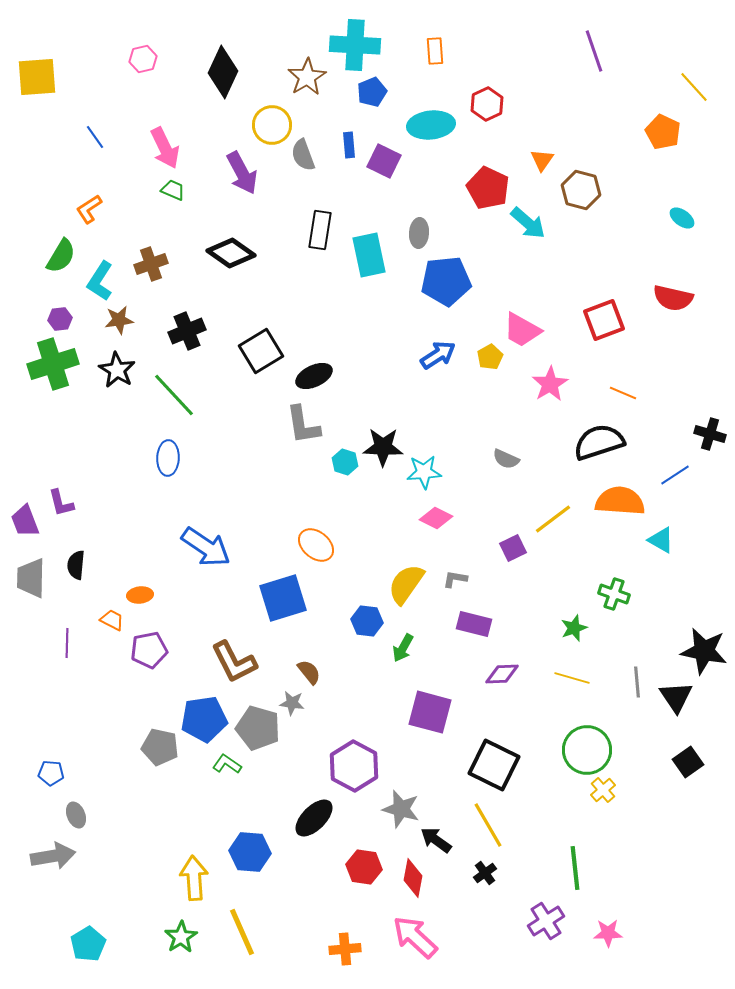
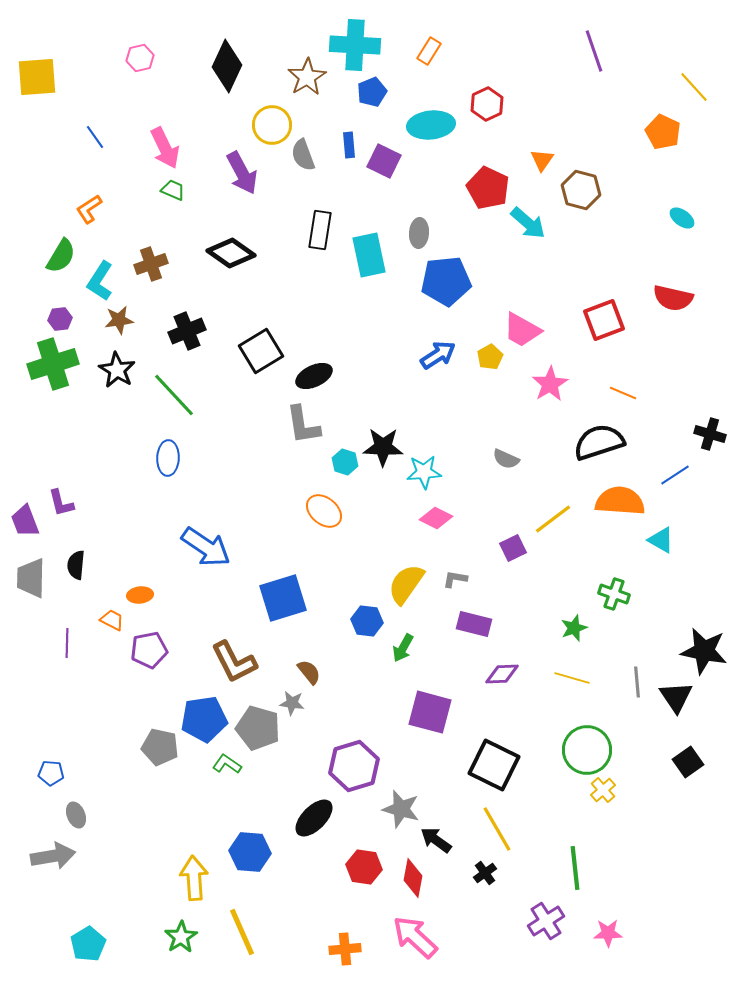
orange rectangle at (435, 51): moved 6 px left; rotated 36 degrees clockwise
pink hexagon at (143, 59): moved 3 px left, 1 px up
black diamond at (223, 72): moved 4 px right, 6 px up
orange ellipse at (316, 545): moved 8 px right, 34 px up
purple hexagon at (354, 766): rotated 15 degrees clockwise
yellow line at (488, 825): moved 9 px right, 4 px down
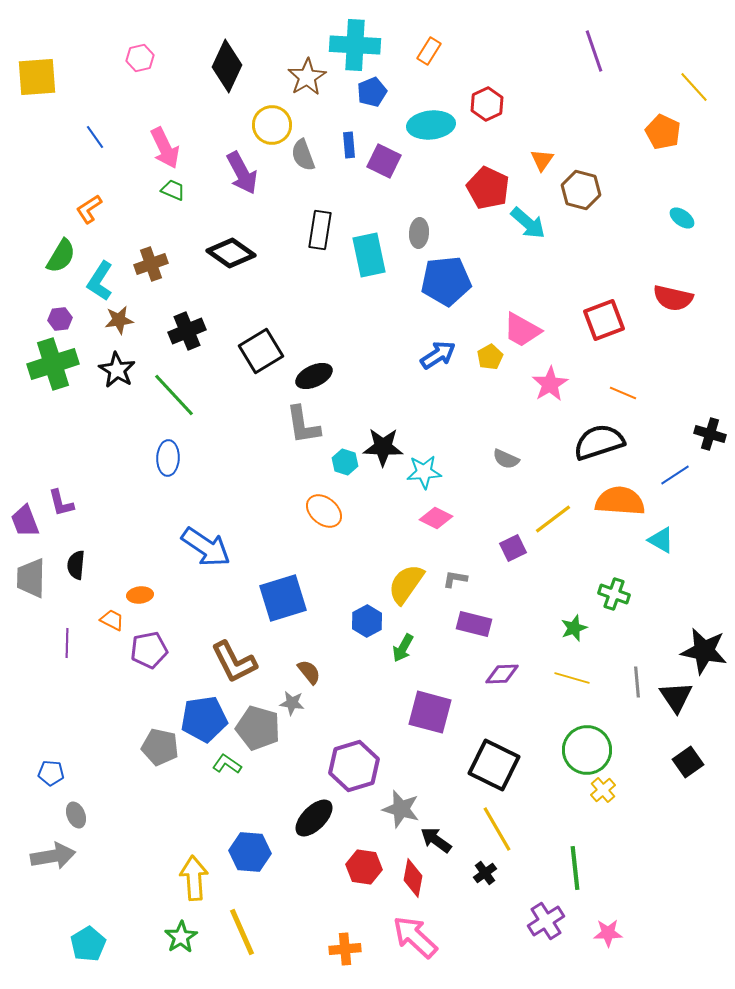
blue hexagon at (367, 621): rotated 24 degrees clockwise
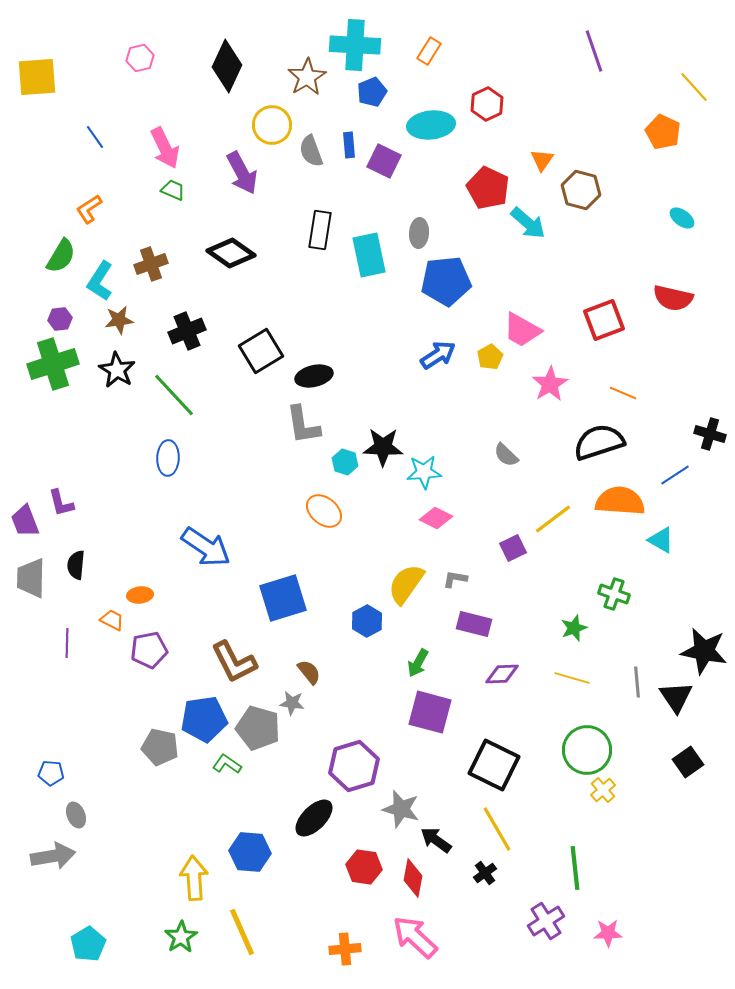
gray semicircle at (303, 155): moved 8 px right, 4 px up
black ellipse at (314, 376): rotated 12 degrees clockwise
gray semicircle at (506, 459): moved 4 px up; rotated 20 degrees clockwise
green arrow at (403, 648): moved 15 px right, 15 px down
